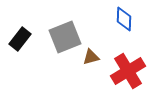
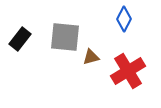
blue diamond: rotated 25 degrees clockwise
gray square: rotated 28 degrees clockwise
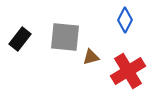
blue diamond: moved 1 px right, 1 px down
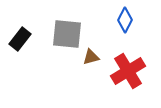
gray square: moved 2 px right, 3 px up
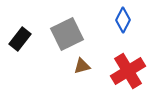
blue diamond: moved 2 px left
gray square: rotated 32 degrees counterclockwise
brown triangle: moved 9 px left, 9 px down
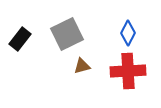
blue diamond: moved 5 px right, 13 px down
red cross: rotated 28 degrees clockwise
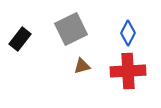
gray square: moved 4 px right, 5 px up
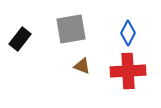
gray square: rotated 16 degrees clockwise
brown triangle: rotated 36 degrees clockwise
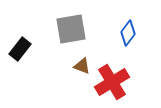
blue diamond: rotated 10 degrees clockwise
black rectangle: moved 10 px down
red cross: moved 16 px left, 11 px down; rotated 28 degrees counterclockwise
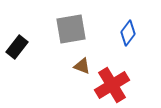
black rectangle: moved 3 px left, 2 px up
red cross: moved 3 px down
